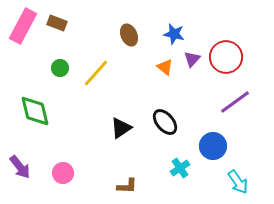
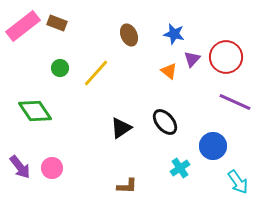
pink rectangle: rotated 24 degrees clockwise
orange triangle: moved 4 px right, 4 px down
purple line: rotated 60 degrees clockwise
green diamond: rotated 20 degrees counterclockwise
pink circle: moved 11 px left, 5 px up
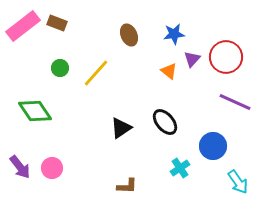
blue star: rotated 20 degrees counterclockwise
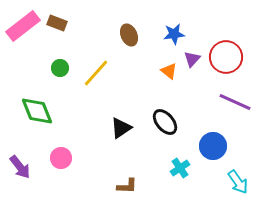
green diamond: moved 2 px right; rotated 12 degrees clockwise
pink circle: moved 9 px right, 10 px up
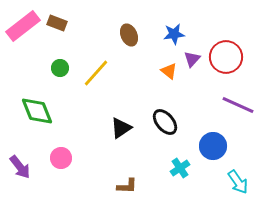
purple line: moved 3 px right, 3 px down
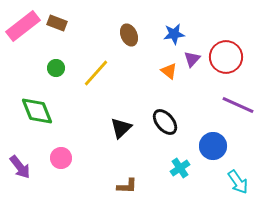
green circle: moved 4 px left
black triangle: rotated 10 degrees counterclockwise
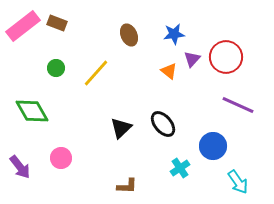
green diamond: moved 5 px left; rotated 8 degrees counterclockwise
black ellipse: moved 2 px left, 2 px down
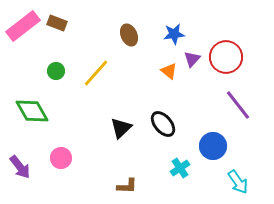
green circle: moved 3 px down
purple line: rotated 28 degrees clockwise
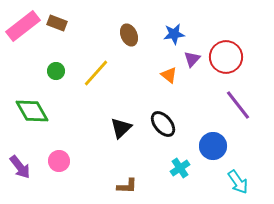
orange triangle: moved 4 px down
pink circle: moved 2 px left, 3 px down
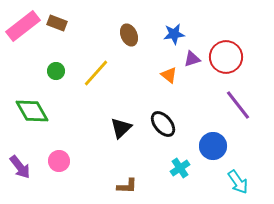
purple triangle: rotated 30 degrees clockwise
